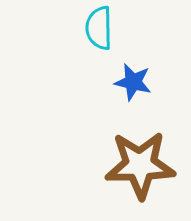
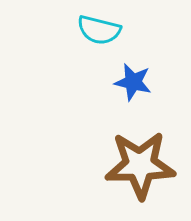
cyan semicircle: moved 2 px down; rotated 75 degrees counterclockwise
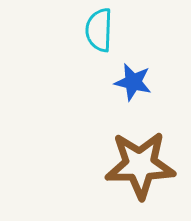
cyan semicircle: rotated 78 degrees clockwise
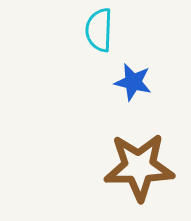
brown star: moved 1 px left, 2 px down
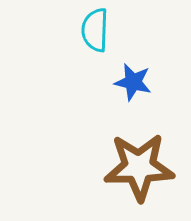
cyan semicircle: moved 4 px left
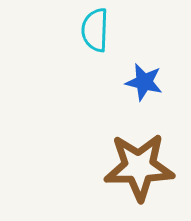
blue star: moved 11 px right
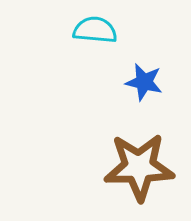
cyan semicircle: rotated 93 degrees clockwise
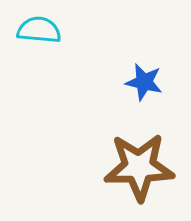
cyan semicircle: moved 56 px left
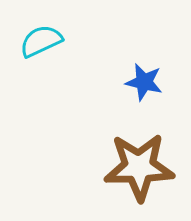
cyan semicircle: moved 2 px right, 11 px down; rotated 30 degrees counterclockwise
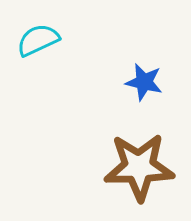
cyan semicircle: moved 3 px left, 1 px up
